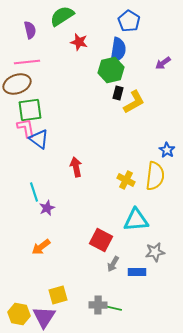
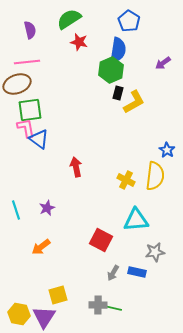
green semicircle: moved 7 px right, 3 px down
green hexagon: rotated 10 degrees counterclockwise
cyan line: moved 18 px left, 18 px down
gray arrow: moved 9 px down
blue rectangle: rotated 12 degrees clockwise
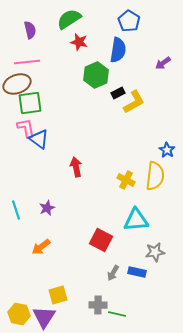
green hexagon: moved 15 px left, 5 px down
black rectangle: rotated 48 degrees clockwise
green square: moved 7 px up
green line: moved 4 px right, 6 px down
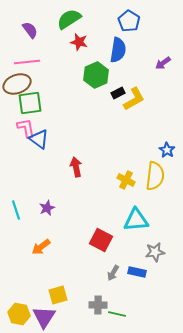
purple semicircle: rotated 24 degrees counterclockwise
yellow L-shape: moved 3 px up
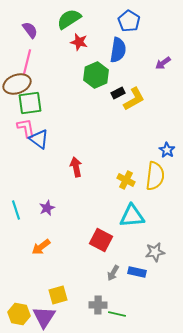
pink line: rotated 70 degrees counterclockwise
cyan triangle: moved 4 px left, 4 px up
